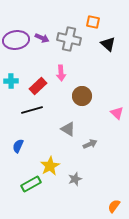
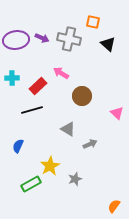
pink arrow: rotated 126 degrees clockwise
cyan cross: moved 1 px right, 3 px up
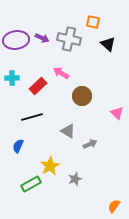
black line: moved 7 px down
gray triangle: moved 2 px down
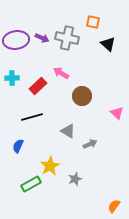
gray cross: moved 2 px left, 1 px up
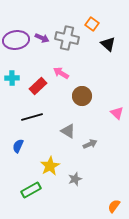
orange square: moved 1 px left, 2 px down; rotated 24 degrees clockwise
green rectangle: moved 6 px down
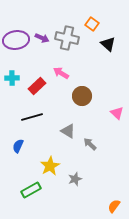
red rectangle: moved 1 px left
gray arrow: rotated 112 degrees counterclockwise
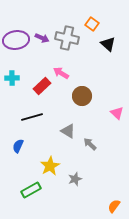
red rectangle: moved 5 px right
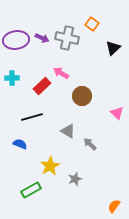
black triangle: moved 5 px right, 4 px down; rotated 35 degrees clockwise
blue semicircle: moved 2 px right, 2 px up; rotated 88 degrees clockwise
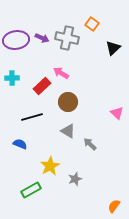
brown circle: moved 14 px left, 6 px down
